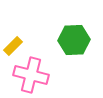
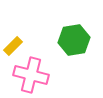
green hexagon: rotated 8 degrees counterclockwise
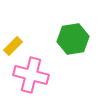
green hexagon: moved 1 px left, 1 px up
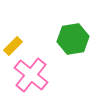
pink cross: rotated 24 degrees clockwise
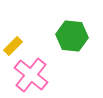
green hexagon: moved 1 px left, 3 px up; rotated 16 degrees clockwise
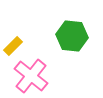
pink cross: moved 1 px down
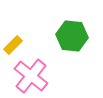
yellow rectangle: moved 1 px up
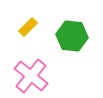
yellow rectangle: moved 15 px right, 18 px up
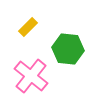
green hexagon: moved 4 px left, 13 px down
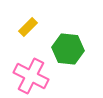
pink cross: rotated 12 degrees counterclockwise
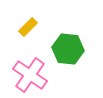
pink cross: moved 1 px left, 1 px up; rotated 8 degrees clockwise
